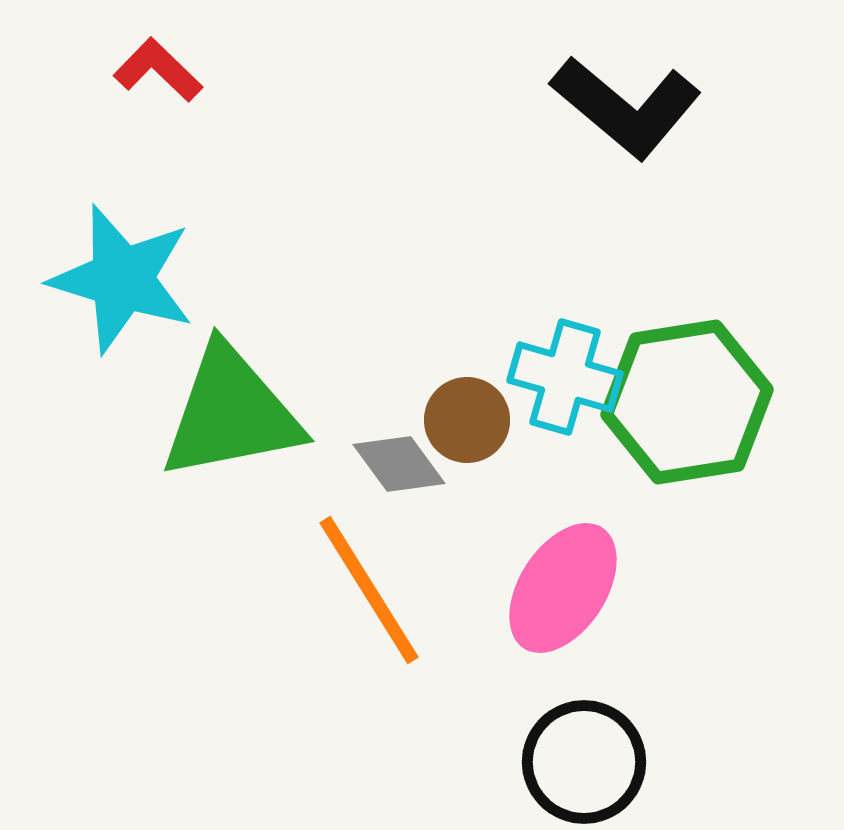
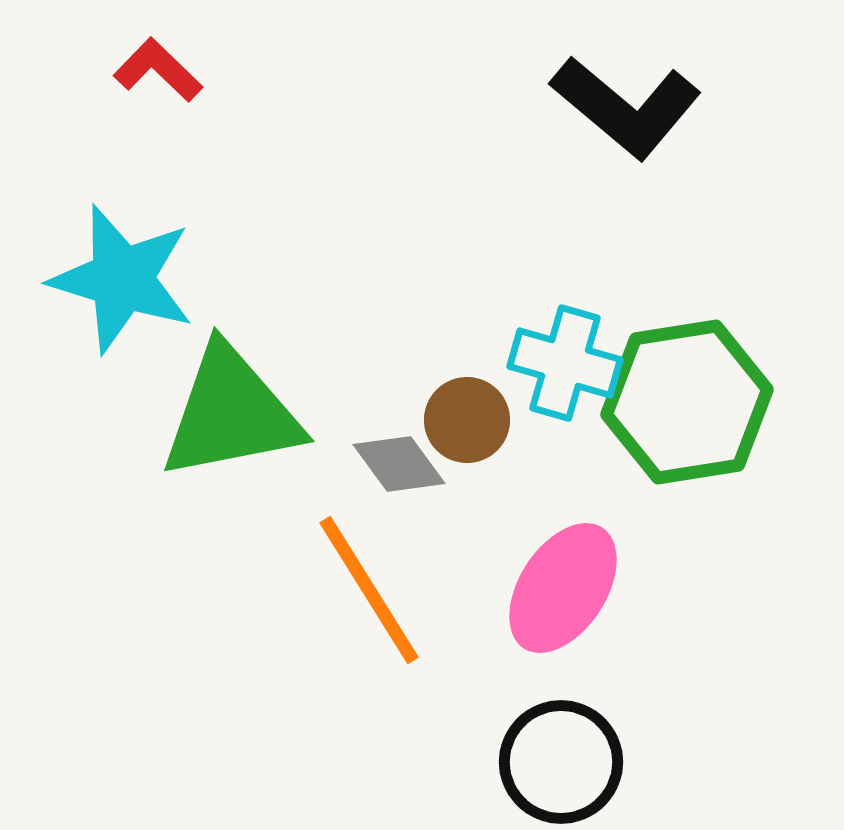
cyan cross: moved 14 px up
black circle: moved 23 px left
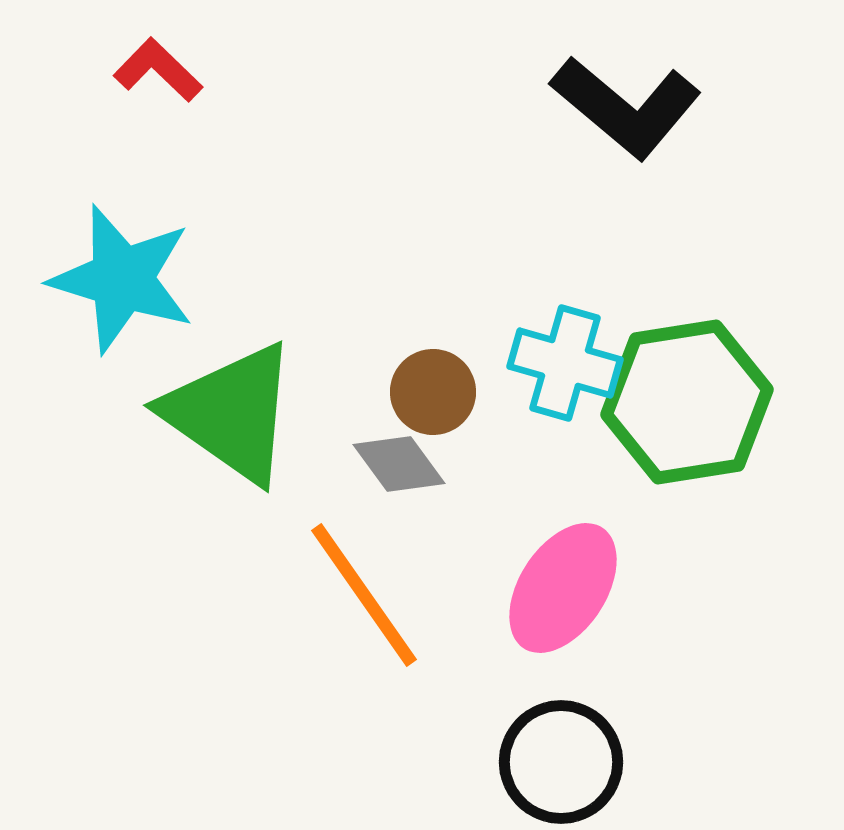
green triangle: rotated 46 degrees clockwise
brown circle: moved 34 px left, 28 px up
orange line: moved 5 px left, 5 px down; rotated 3 degrees counterclockwise
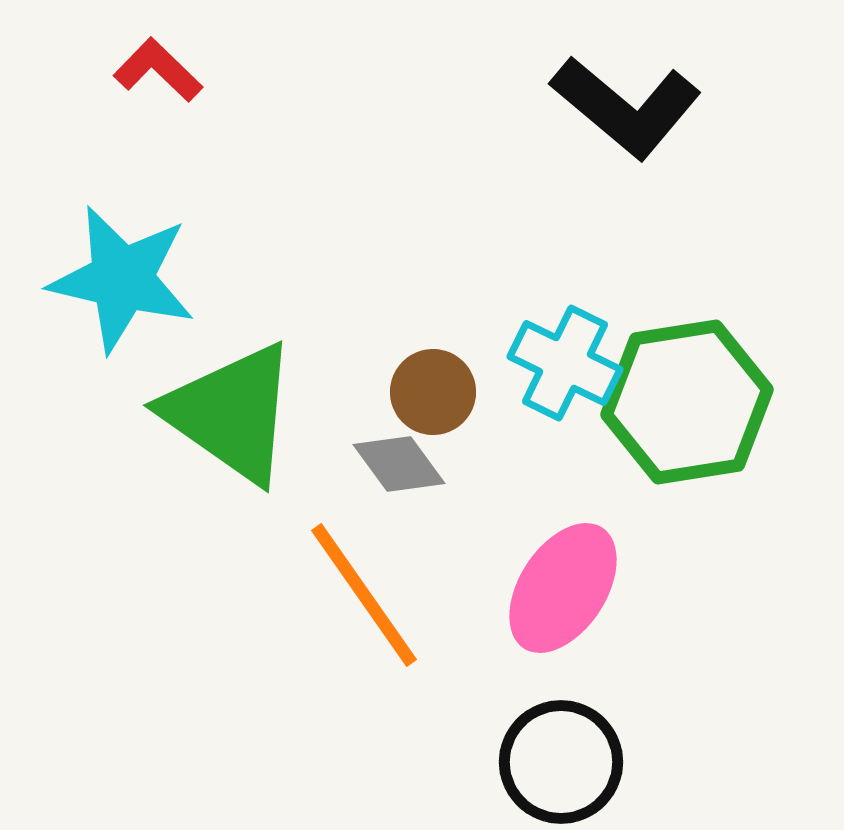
cyan star: rotated 4 degrees counterclockwise
cyan cross: rotated 10 degrees clockwise
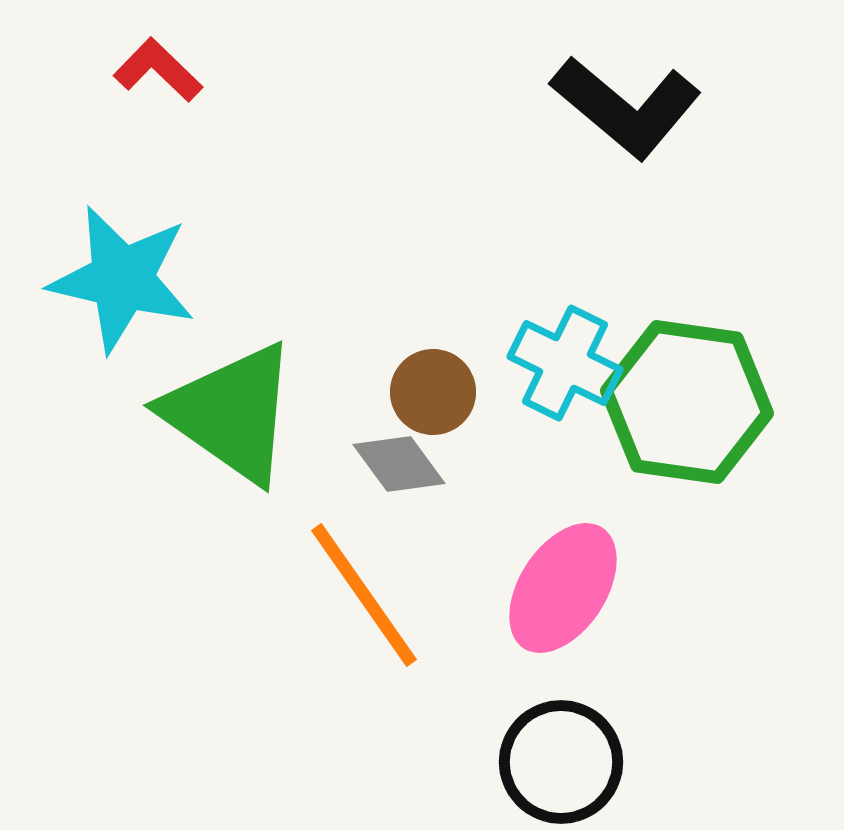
green hexagon: rotated 17 degrees clockwise
